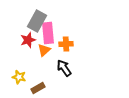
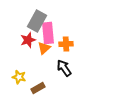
orange triangle: moved 2 px up
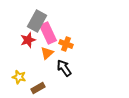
pink rectangle: rotated 20 degrees counterclockwise
orange cross: rotated 24 degrees clockwise
orange triangle: moved 3 px right, 5 px down
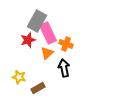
black arrow: rotated 24 degrees clockwise
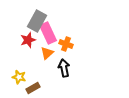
brown rectangle: moved 5 px left
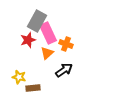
black arrow: moved 2 px down; rotated 66 degrees clockwise
brown rectangle: rotated 24 degrees clockwise
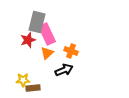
gray rectangle: moved 1 px down; rotated 15 degrees counterclockwise
pink rectangle: moved 1 px left, 1 px down
orange cross: moved 5 px right, 7 px down
black arrow: rotated 12 degrees clockwise
yellow star: moved 4 px right, 3 px down; rotated 16 degrees counterclockwise
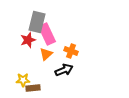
orange triangle: moved 1 px left, 1 px down
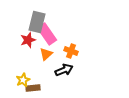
pink rectangle: rotated 10 degrees counterclockwise
yellow star: rotated 24 degrees counterclockwise
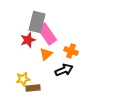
yellow star: moved 1 px up; rotated 16 degrees clockwise
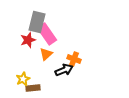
orange cross: moved 3 px right, 8 px down
yellow star: rotated 16 degrees counterclockwise
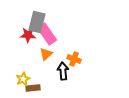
red star: moved 5 px up; rotated 21 degrees clockwise
black arrow: moved 1 px left, 1 px down; rotated 72 degrees counterclockwise
